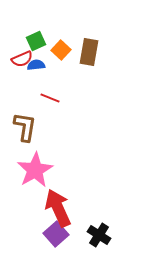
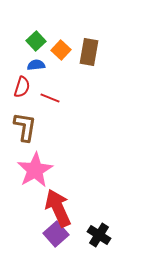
green square: rotated 18 degrees counterclockwise
red semicircle: moved 28 px down; rotated 50 degrees counterclockwise
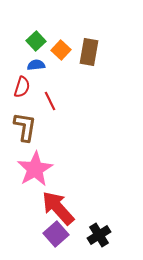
red line: moved 3 px down; rotated 42 degrees clockwise
pink star: moved 1 px up
red arrow: rotated 18 degrees counterclockwise
black cross: rotated 25 degrees clockwise
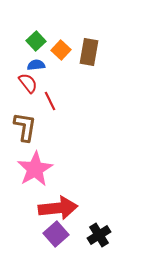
red semicircle: moved 6 px right, 4 px up; rotated 55 degrees counterclockwise
red arrow: rotated 126 degrees clockwise
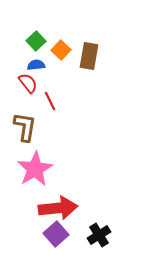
brown rectangle: moved 4 px down
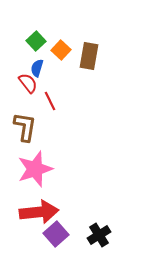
blue semicircle: moved 1 px right, 3 px down; rotated 66 degrees counterclockwise
pink star: rotated 12 degrees clockwise
red arrow: moved 19 px left, 4 px down
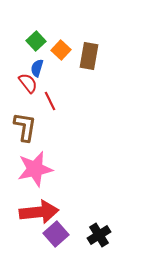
pink star: rotated 6 degrees clockwise
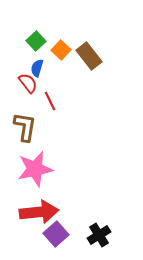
brown rectangle: rotated 48 degrees counterclockwise
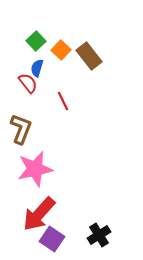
red line: moved 13 px right
brown L-shape: moved 4 px left, 2 px down; rotated 12 degrees clockwise
red arrow: moved 2 px down; rotated 138 degrees clockwise
purple square: moved 4 px left, 5 px down; rotated 15 degrees counterclockwise
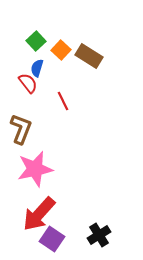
brown rectangle: rotated 20 degrees counterclockwise
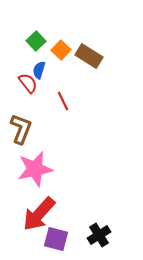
blue semicircle: moved 2 px right, 2 px down
purple square: moved 4 px right; rotated 20 degrees counterclockwise
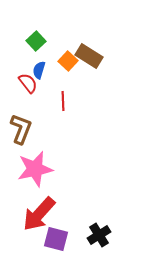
orange square: moved 7 px right, 11 px down
red line: rotated 24 degrees clockwise
